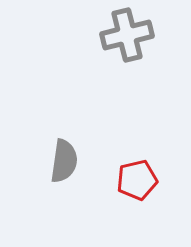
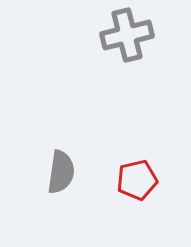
gray semicircle: moved 3 px left, 11 px down
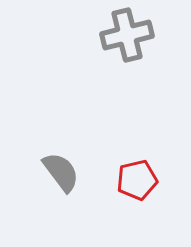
gray semicircle: rotated 45 degrees counterclockwise
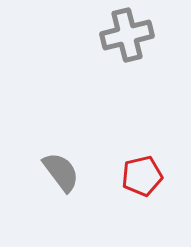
red pentagon: moved 5 px right, 4 px up
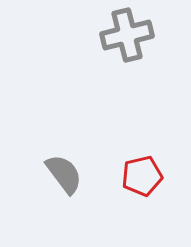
gray semicircle: moved 3 px right, 2 px down
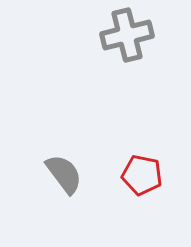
red pentagon: moved 1 px up; rotated 24 degrees clockwise
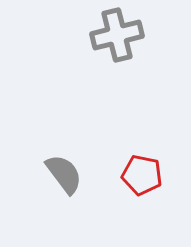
gray cross: moved 10 px left
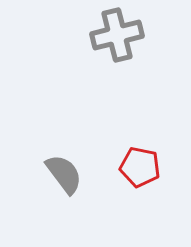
red pentagon: moved 2 px left, 8 px up
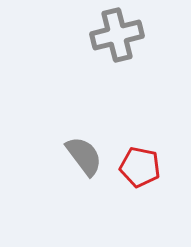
gray semicircle: moved 20 px right, 18 px up
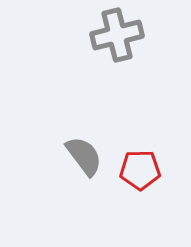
red pentagon: moved 3 px down; rotated 12 degrees counterclockwise
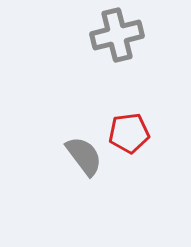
red pentagon: moved 11 px left, 37 px up; rotated 6 degrees counterclockwise
